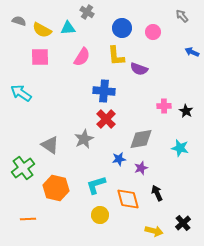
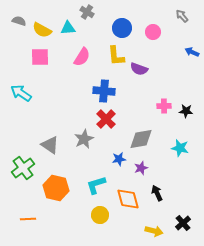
black star: rotated 24 degrees counterclockwise
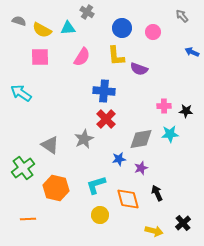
cyan star: moved 10 px left, 14 px up; rotated 18 degrees counterclockwise
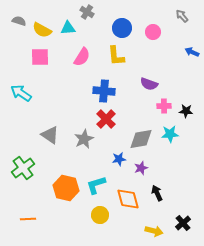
purple semicircle: moved 10 px right, 15 px down
gray triangle: moved 10 px up
orange hexagon: moved 10 px right
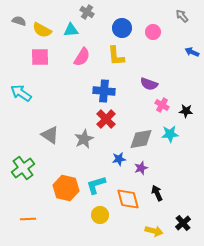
cyan triangle: moved 3 px right, 2 px down
pink cross: moved 2 px left, 1 px up; rotated 32 degrees clockwise
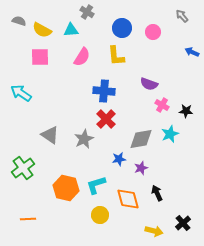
cyan star: rotated 18 degrees counterclockwise
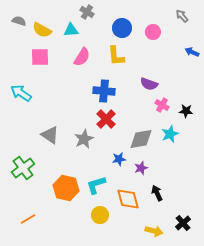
orange line: rotated 28 degrees counterclockwise
